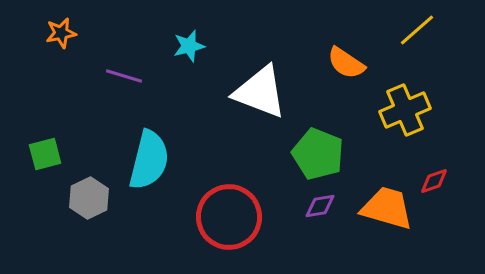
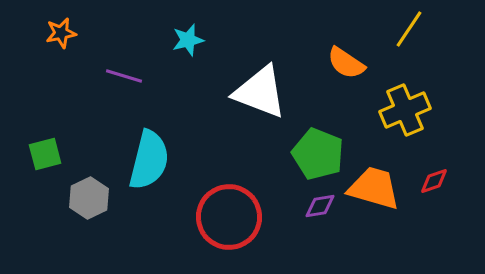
yellow line: moved 8 px left, 1 px up; rotated 15 degrees counterclockwise
cyan star: moved 1 px left, 6 px up
orange trapezoid: moved 13 px left, 20 px up
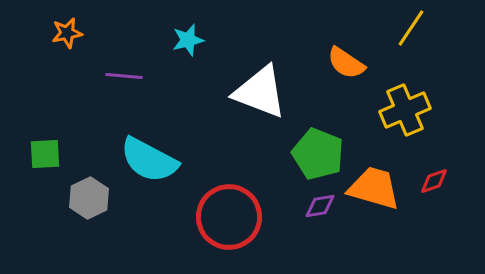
yellow line: moved 2 px right, 1 px up
orange star: moved 6 px right
purple line: rotated 12 degrees counterclockwise
green square: rotated 12 degrees clockwise
cyan semicircle: rotated 104 degrees clockwise
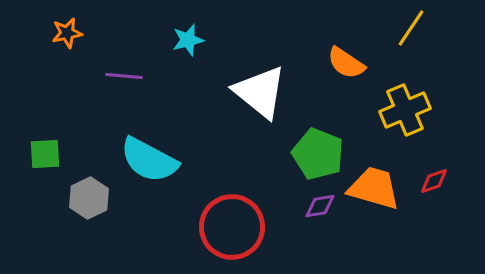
white triangle: rotated 18 degrees clockwise
red circle: moved 3 px right, 10 px down
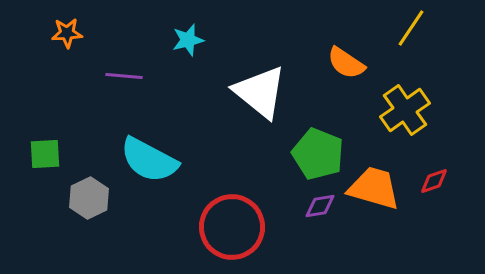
orange star: rotated 8 degrees clockwise
yellow cross: rotated 12 degrees counterclockwise
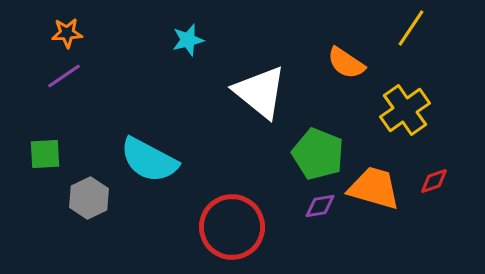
purple line: moved 60 px left; rotated 39 degrees counterclockwise
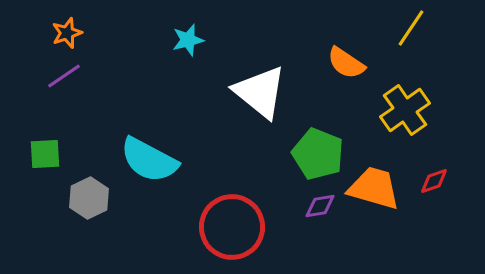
orange star: rotated 16 degrees counterclockwise
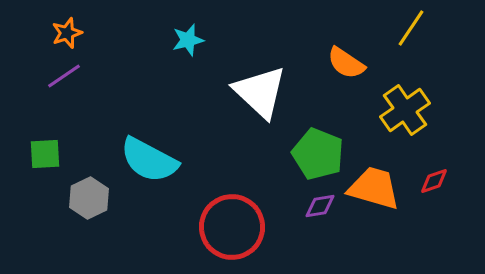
white triangle: rotated 4 degrees clockwise
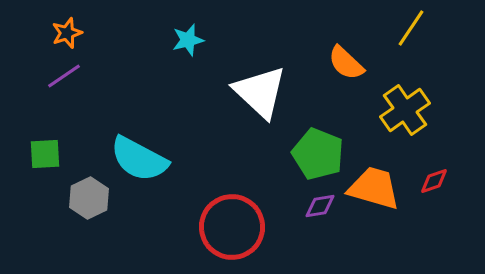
orange semicircle: rotated 9 degrees clockwise
cyan semicircle: moved 10 px left, 1 px up
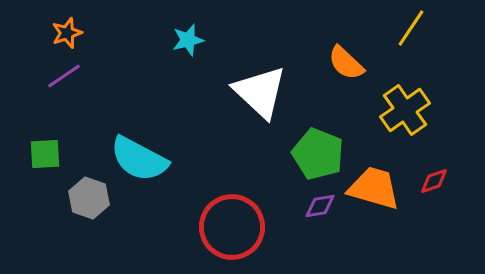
gray hexagon: rotated 15 degrees counterclockwise
